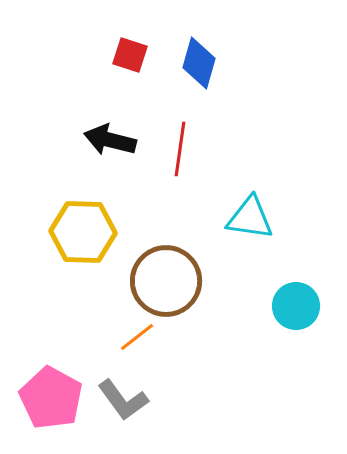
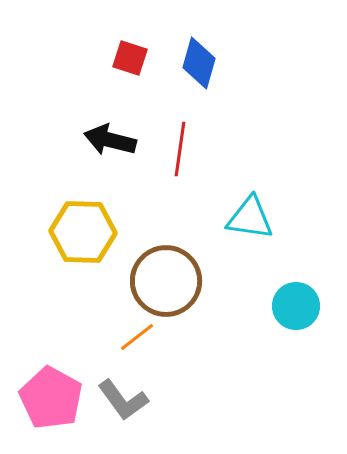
red square: moved 3 px down
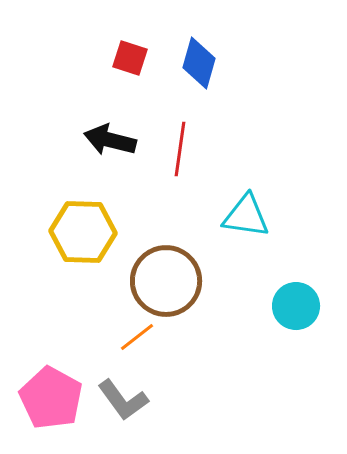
cyan triangle: moved 4 px left, 2 px up
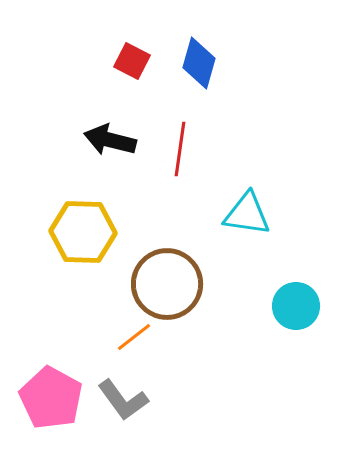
red square: moved 2 px right, 3 px down; rotated 9 degrees clockwise
cyan triangle: moved 1 px right, 2 px up
brown circle: moved 1 px right, 3 px down
orange line: moved 3 px left
